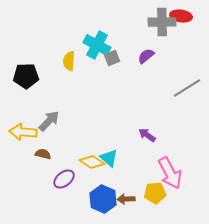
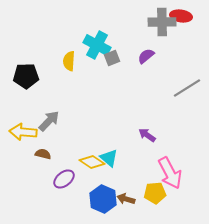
brown arrow: rotated 18 degrees clockwise
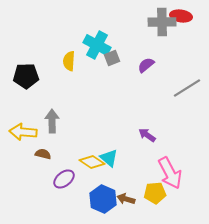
purple semicircle: moved 9 px down
gray arrow: moved 3 px right; rotated 45 degrees counterclockwise
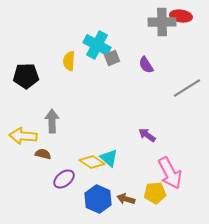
purple semicircle: rotated 84 degrees counterclockwise
yellow arrow: moved 4 px down
blue hexagon: moved 5 px left
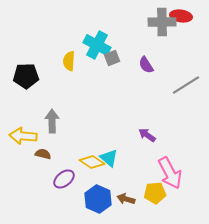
gray line: moved 1 px left, 3 px up
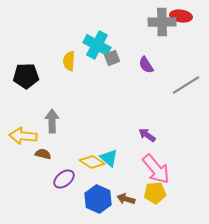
pink arrow: moved 14 px left, 4 px up; rotated 12 degrees counterclockwise
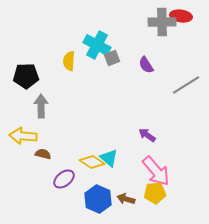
gray arrow: moved 11 px left, 15 px up
pink arrow: moved 2 px down
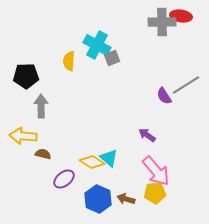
purple semicircle: moved 18 px right, 31 px down
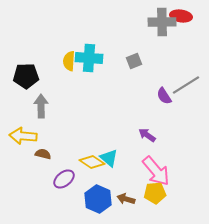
cyan cross: moved 8 px left, 13 px down; rotated 24 degrees counterclockwise
gray square: moved 22 px right, 3 px down
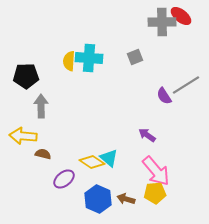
red ellipse: rotated 30 degrees clockwise
gray square: moved 1 px right, 4 px up
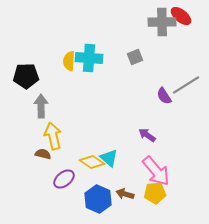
yellow arrow: moved 30 px right; rotated 72 degrees clockwise
brown arrow: moved 1 px left, 5 px up
